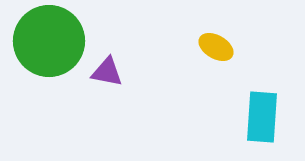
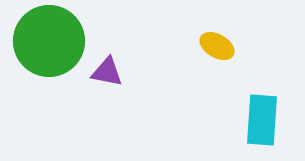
yellow ellipse: moved 1 px right, 1 px up
cyan rectangle: moved 3 px down
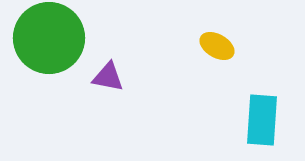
green circle: moved 3 px up
purple triangle: moved 1 px right, 5 px down
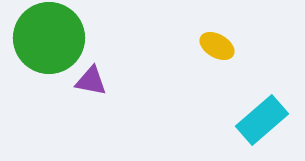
purple triangle: moved 17 px left, 4 px down
cyan rectangle: rotated 45 degrees clockwise
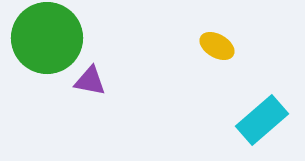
green circle: moved 2 px left
purple triangle: moved 1 px left
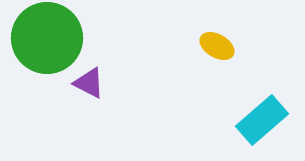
purple triangle: moved 1 px left, 2 px down; rotated 16 degrees clockwise
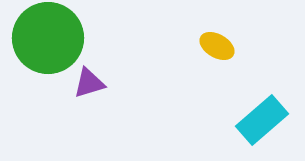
green circle: moved 1 px right
purple triangle: rotated 44 degrees counterclockwise
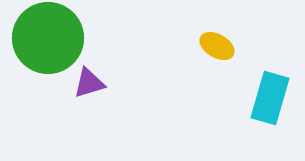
cyan rectangle: moved 8 px right, 22 px up; rotated 33 degrees counterclockwise
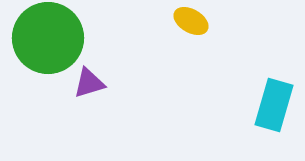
yellow ellipse: moved 26 px left, 25 px up
cyan rectangle: moved 4 px right, 7 px down
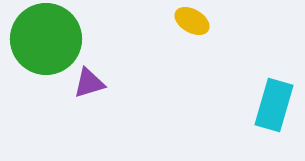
yellow ellipse: moved 1 px right
green circle: moved 2 px left, 1 px down
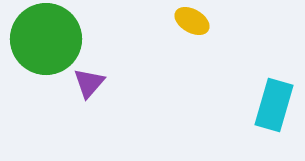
purple triangle: rotated 32 degrees counterclockwise
